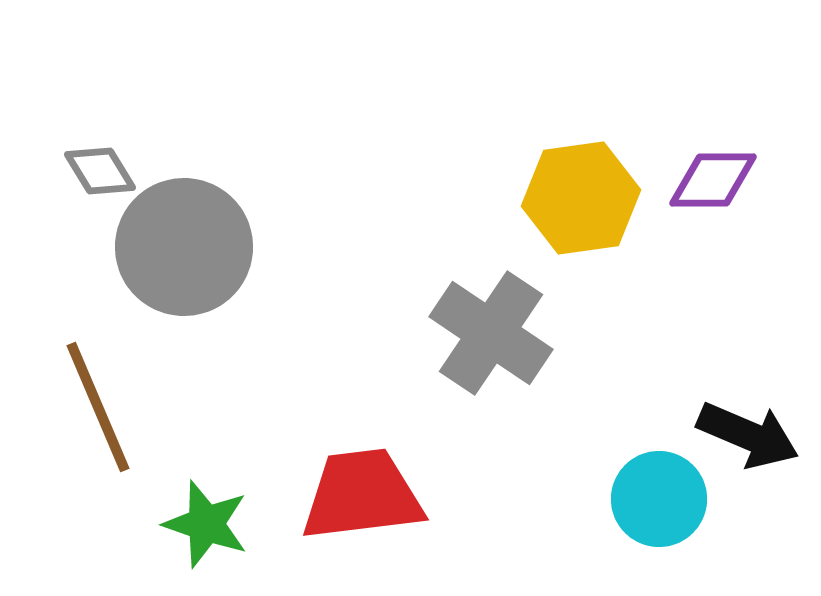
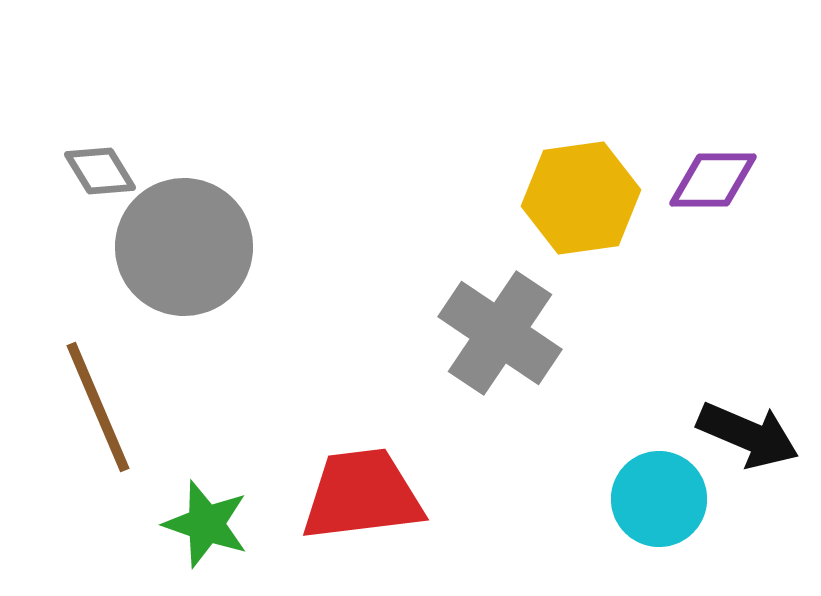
gray cross: moved 9 px right
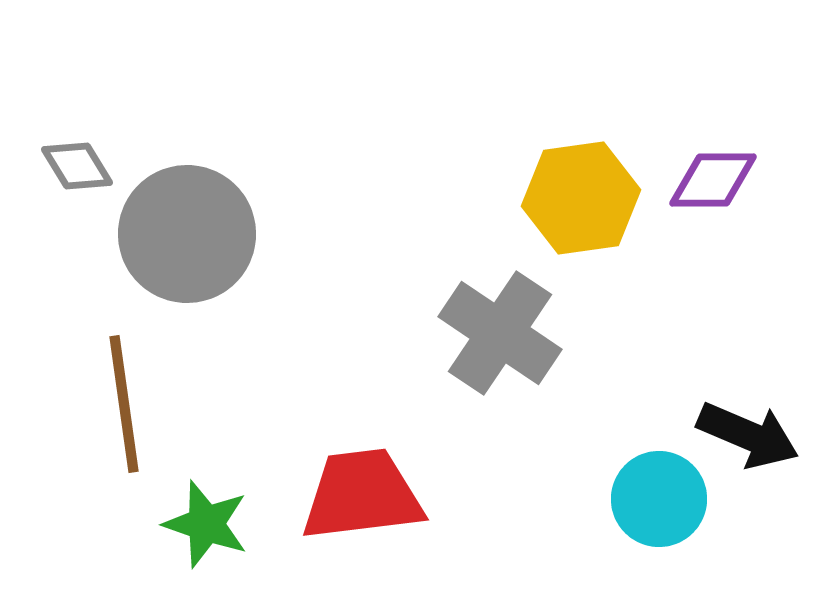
gray diamond: moved 23 px left, 5 px up
gray circle: moved 3 px right, 13 px up
brown line: moved 26 px right, 3 px up; rotated 15 degrees clockwise
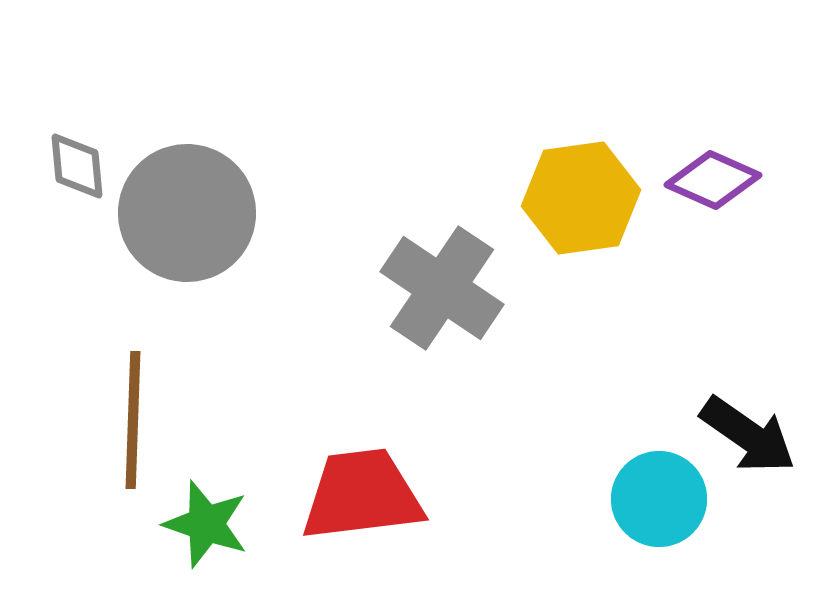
gray diamond: rotated 26 degrees clockwise
purple diamond: rotated 24 degrees clockwise
gray circle: moved 21 px up
gray cross: moved 58 px left, 45 px up
brown line: moved 9 px right, 16 px down; rotated 10 degrees clockwise
black arrow: rotated 12 degrees clockwise
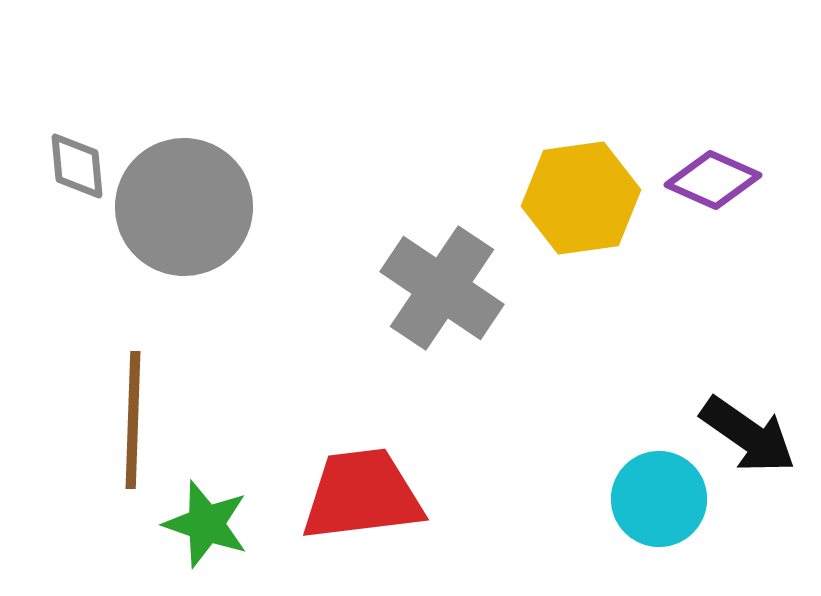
gray circle: moved 3 px left, 6 px up
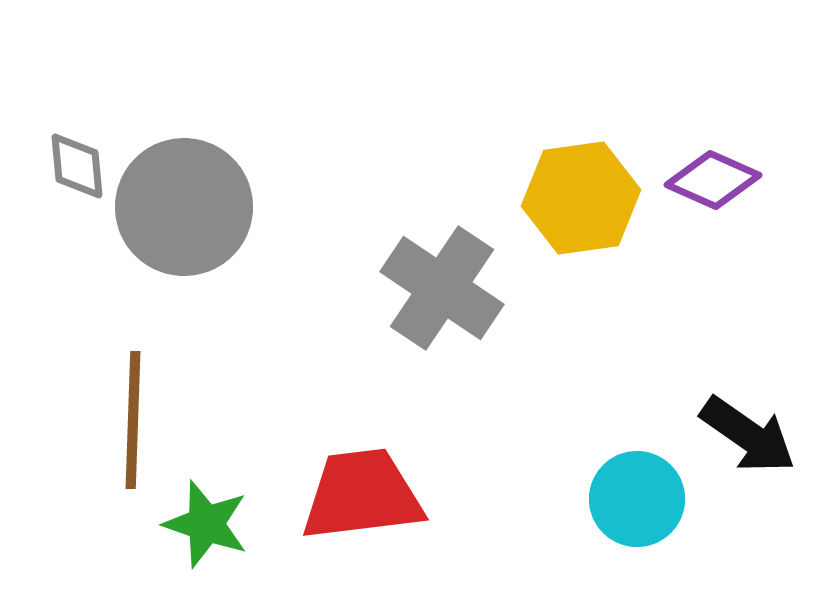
cyan circle: moved 22 px left
